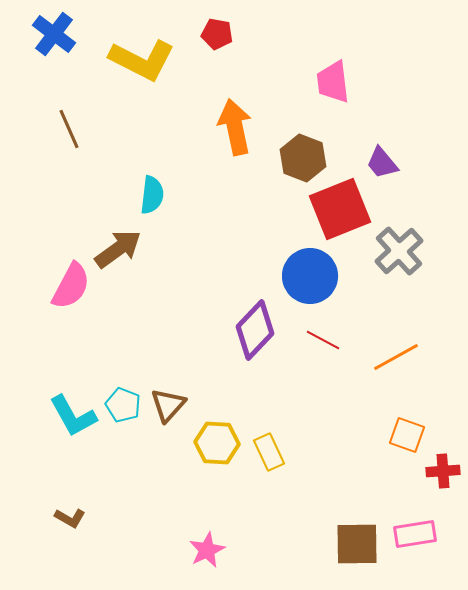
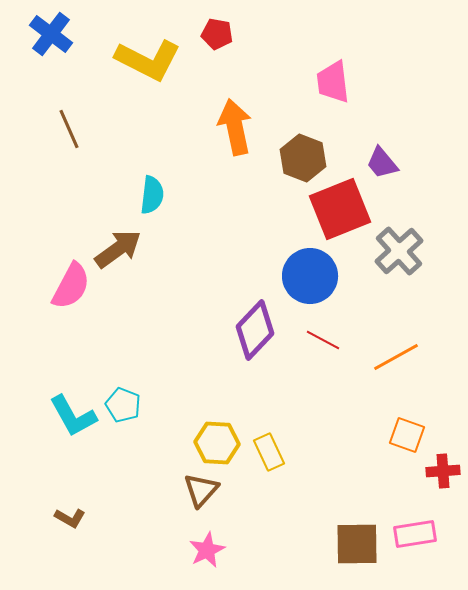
blue cross: moved 3 px left
yellow L-shape: moved 6 px right
brown triangle: moved 33 px right, 85 px down
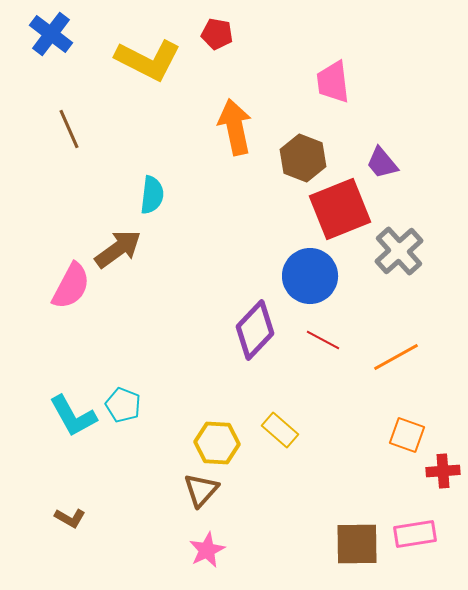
yellow rectangle: moved 11 px right, 22 px up; rotated 24 degrees counterclockwise
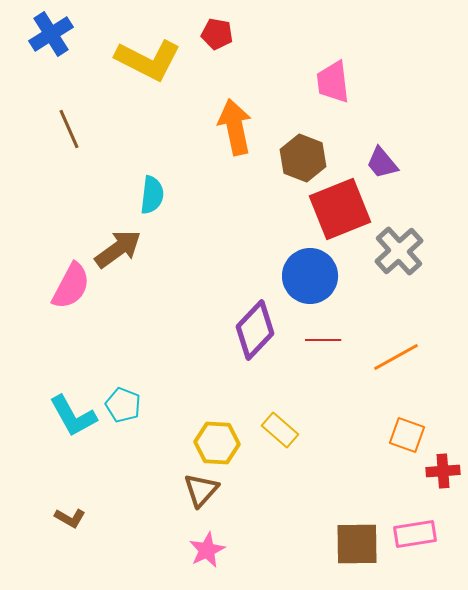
blue cross: rotated 21 degrees clockwise
red line: rotated 28 degrees counterclockwise
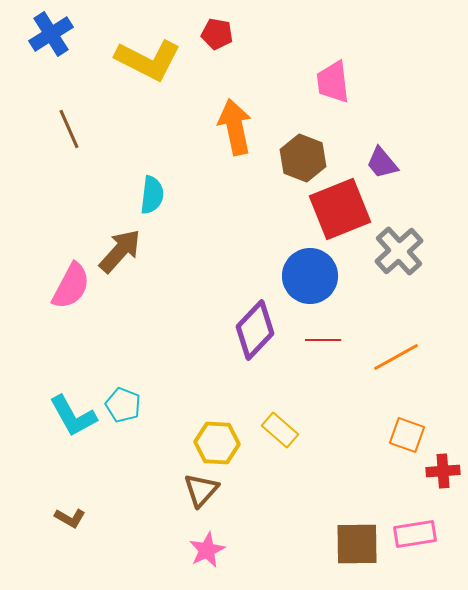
brown arrow: moved 2 px right, 2 px down; rotated 12 degrees counterclockwise
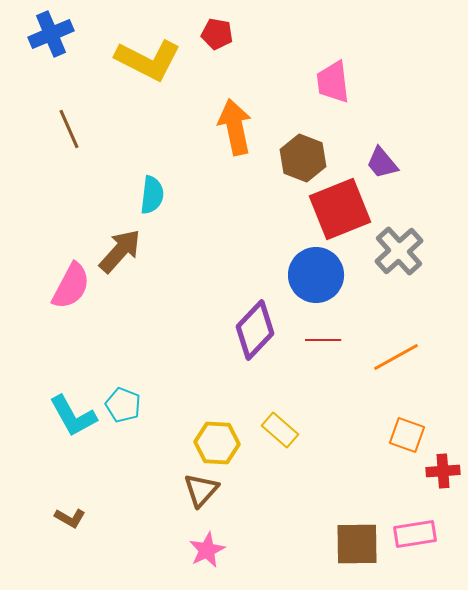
blue cross: rotated 9 degrees clockwise
blue circle: moved 6 px right, 1 px up
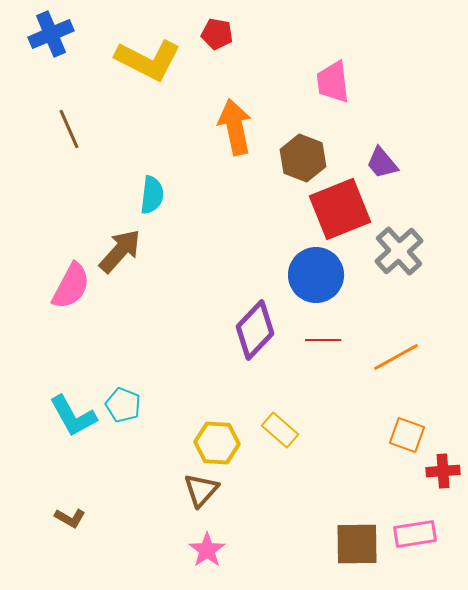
pink star: rotated 9 degrees counterclockwise
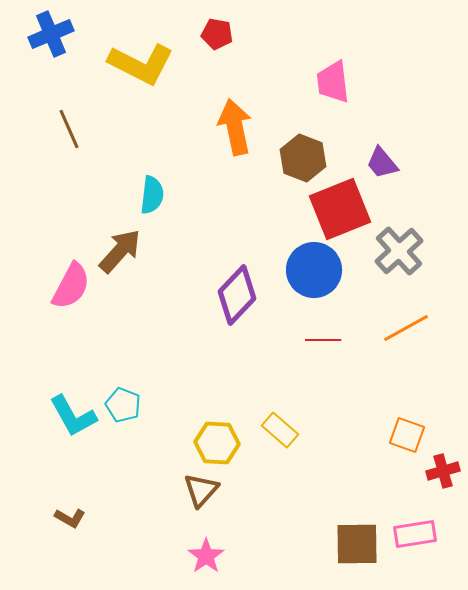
yellow L-shape: moved 7 px left, 4 px down
blue circle: moved 2 px left, 5 px up
purple diamond: moved 18 px left, 35 px up
orange line: moved 10 px right, 29 px up
red cross: rotated 12 degrees counterclockwise
pink star: moved 1 px left, 6 px down
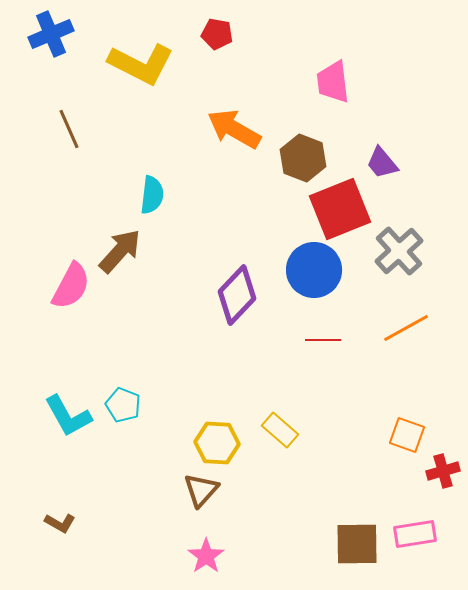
orange arrow: moved 1 px left, 2 px down; rotated 48 degrees counterclockwise
cyan L-shape: moved 5 px left
brown L-shape: moved 10 px left, 5 px down
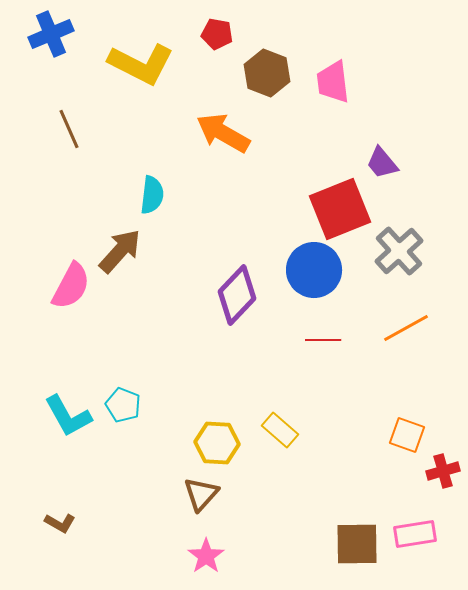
orange arrow: moved 11 px left, 4 px down
brown hexagon: moved 36 px left, 85 px up
brown triangle: moved 4 px down
